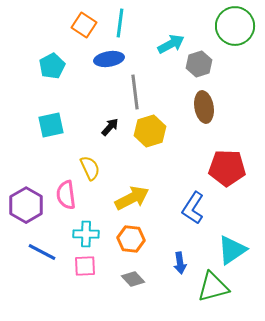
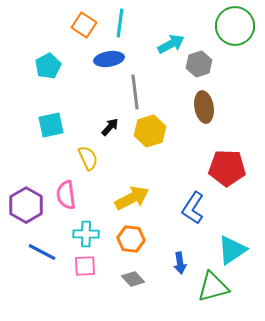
cyan pentagon: moved 4 px left
yellow semicircle: moved 2 px left, 10 px up
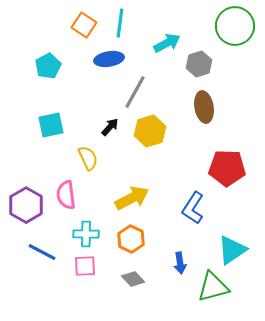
cyan arrow: moved 4 px left, 1 px up
gray line: rotated 36 degrees clockwise
orange hexagon: rotated 20 degrees clockwise
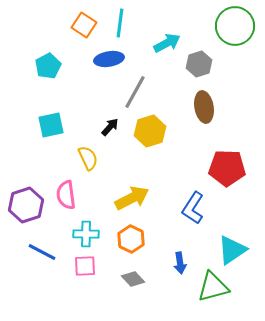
purple hexagon: rotated 12 degrees clockwise
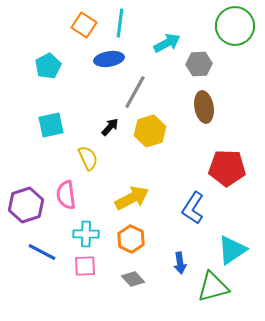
gray hexagon: rotated 15 degrees clockwise
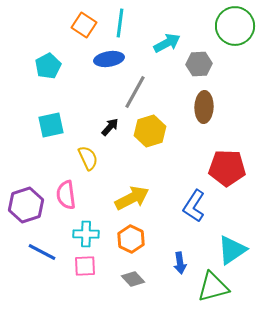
brown ellipse: rotated 12 degrees clockwise
blue L-shape: moved 1 px right, 2 px up
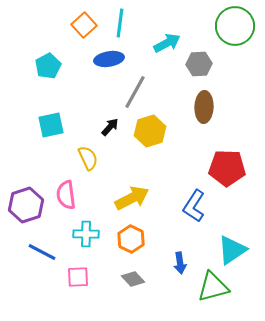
orange square: rotated 15 degrees clockwise
pink square: moved 7 px left, 11 px down
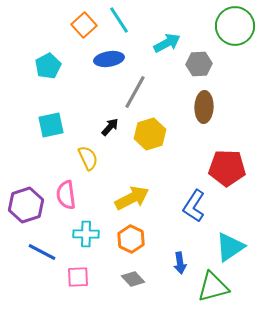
cyan line: moved 1 px left, 3 px up; rotated 40 degrees counterclockwise
yellow hexagon: moved 3 px down
cyan triangle: moved 2 px left, 3 px up
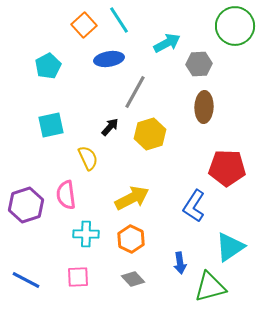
blue line: moved 16 px left, 28 px down
green triangle: moved 3 px left
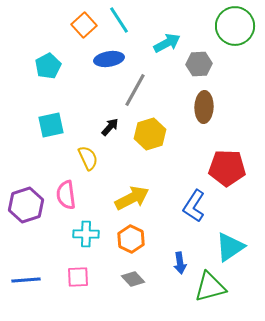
gray line: moved 2 px up
blue line: rotated 32 degrees counterclockwise
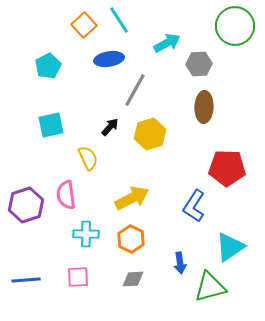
gray diamond: rotated 50 degrees counterclockwise
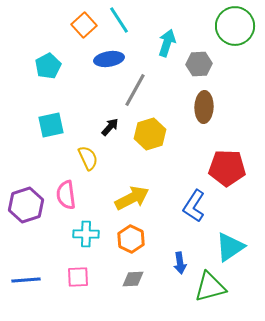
cyan arrow: rotated 44 degrees counterclockwise
